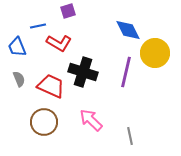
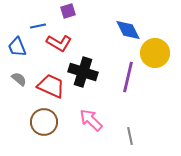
purple line: moved 2 px right, 5 px down
gray semicircle: rotated 28 degrees counterclockwise
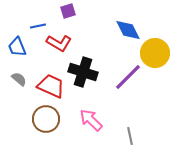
purple line: rotated 32 degrees clockwise
brown circle: moved 2 px right, 3 px up
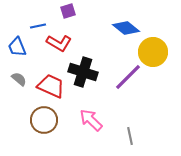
blue diamond: moved 2 px left, 2 px up; rotated 24 degrees counterclockwise
yellow circle: moved 2 px left, 1 px up
brown circle: moved 2 px left, 1 px down
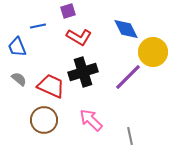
blue diamond: moved 1 px down; rotated 24 degrees clockwise
red L-shape: moved 20 px right, 6 px up
black cross: rotated 36 degrees counterclockwise
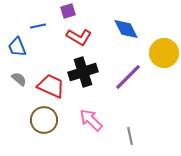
yellow circle: moved 11 px right, 1 px down
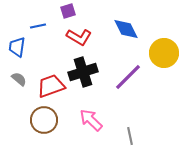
blue trapezoid: rotated 30 degrees clockwise
red trapezoid: rotated 44 degrees counterclockwise
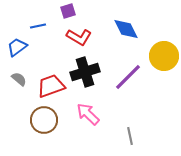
blue trapezoid: rotated 45 degrees clockwise
yellow circle: moved 3 px down
black cross: moved 2 px right
pink arrow: moved 3 px left, 6 px up
